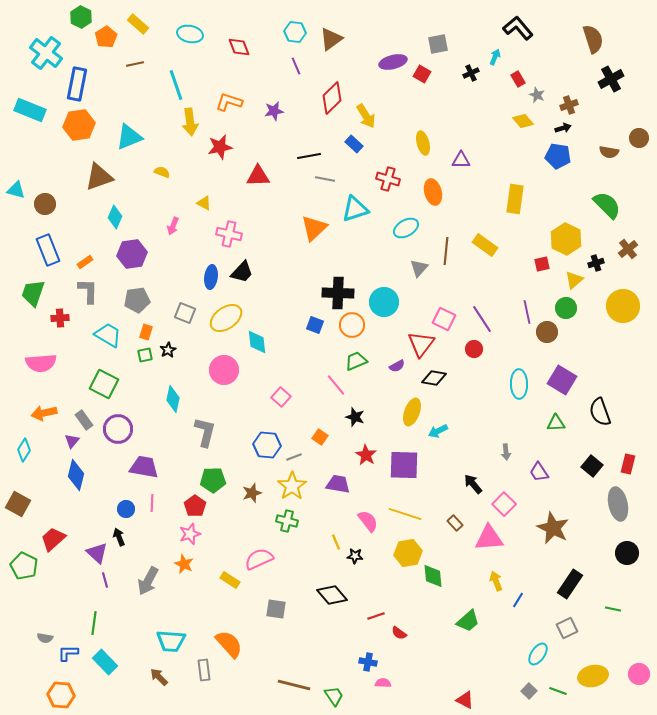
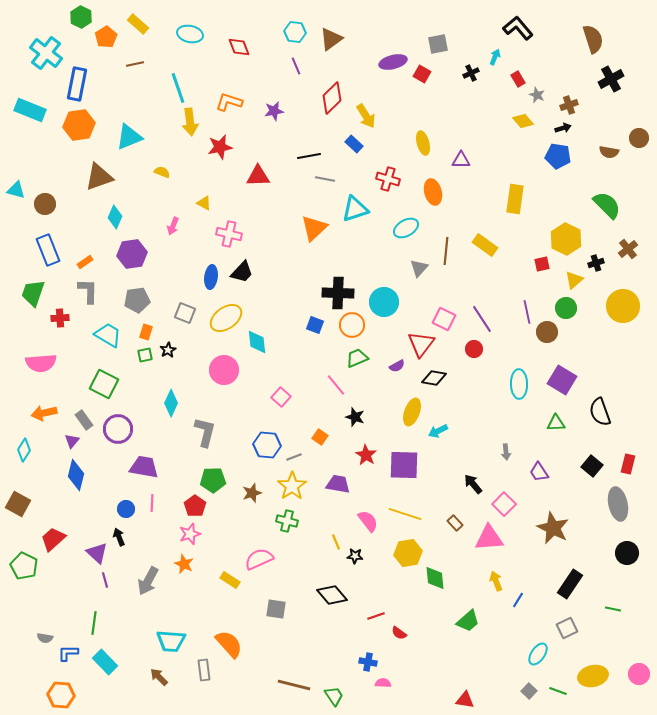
cyan line at (176, 85): moved 2 px right, 3 px down
green trapezoid at (356, 361): moved 1 px right, 3 px up
cyan diamond at (173, 399): moved 2 px left, 4 px down; rotated 12 degrees clockwise
green diamond at (433, 576): moved 2 px right, 2 px down
red triangle at (465, 700): rotated 18 degrees counterclockwise
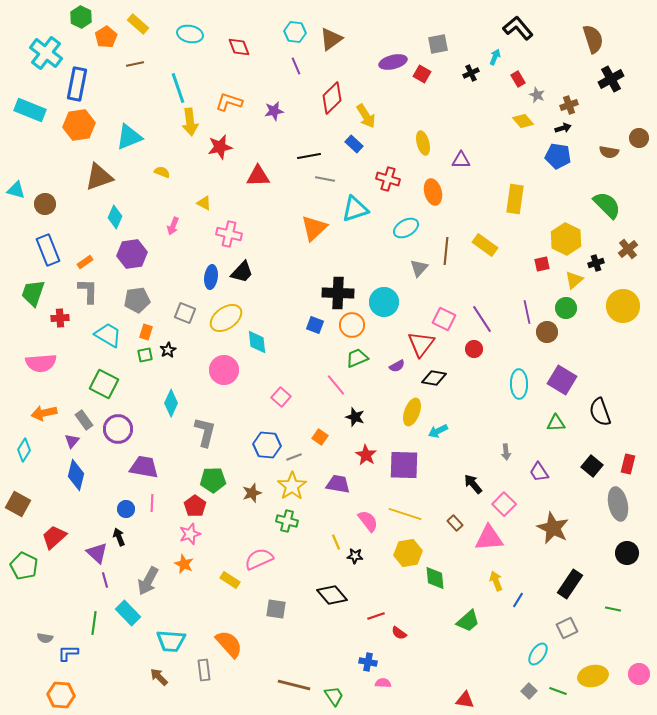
red trapezoid at (53, 539): moved 1 px right, 2 px up
cyan rectangle at (105, 662): moved 23 px right, 49 px up
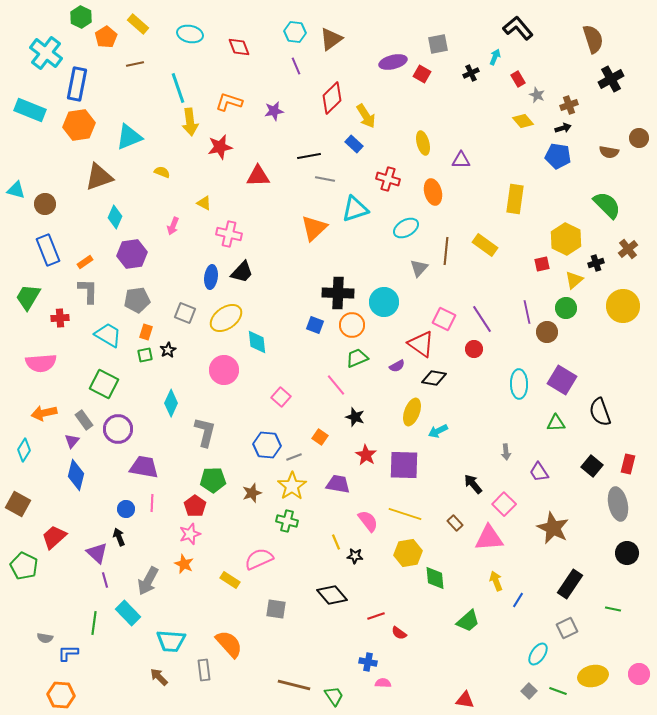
green trapezoid at (33, 293): moved 5 px left, 4 px down; rotated 12 degrees clockwise
red triangle at (421, 344): rotated 32 degrees counterclockwise
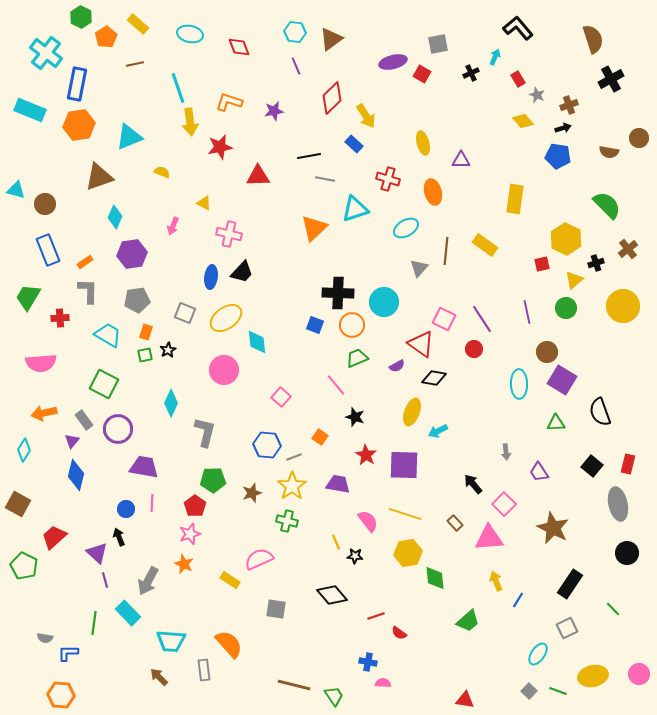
brown circle at (547, 332): moved 20 px down
green line at (613, 609): rotated 35 degrees clockwise
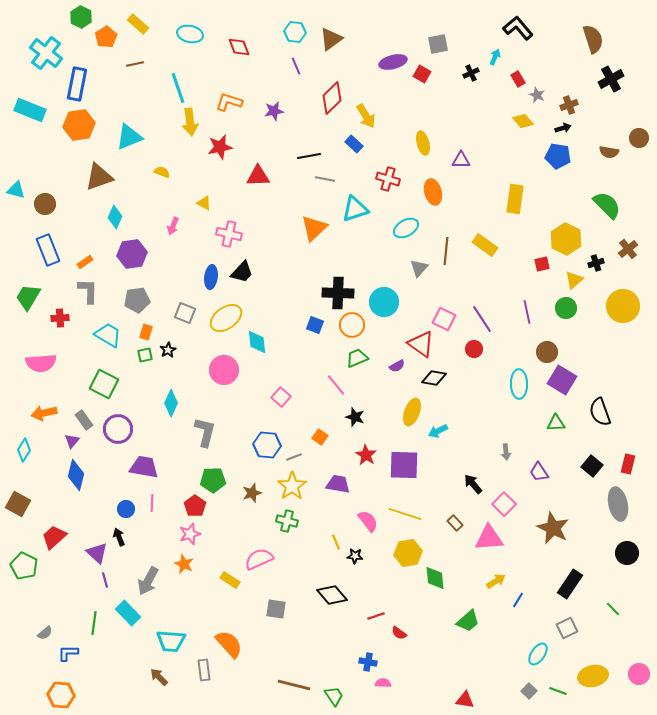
yellow arrow at (496, 581): rotated 78 degrees clockwise
gray semicircle at (45, 638): moved 5 px up; rotated 49 degrees counterclockwise
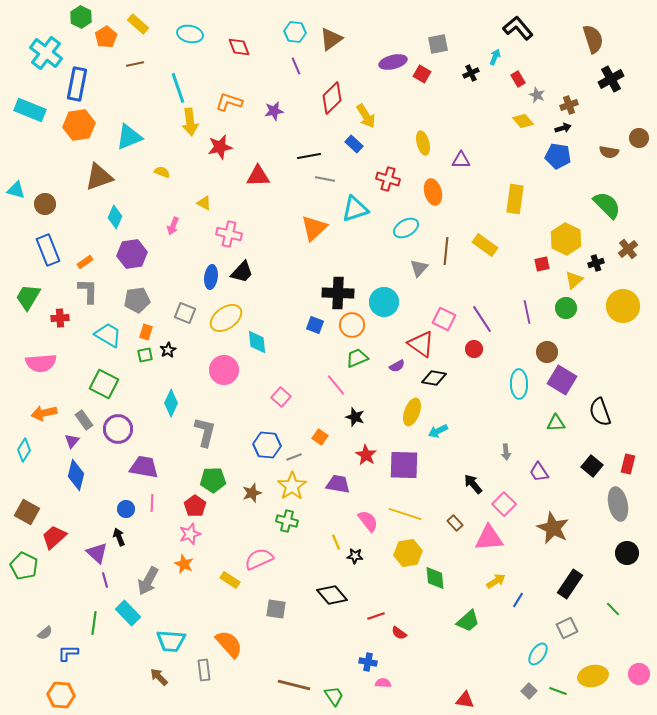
brown square at (18, 504): moved 9 px right, 8 px down
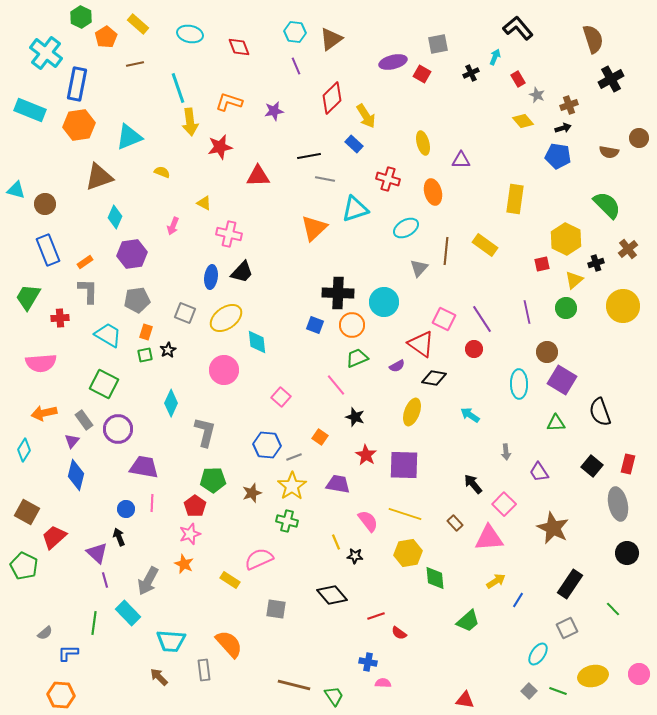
cyan arrow at (438, 431): moved 32 px right, 16 px up; rotated 60 degrees clockwise
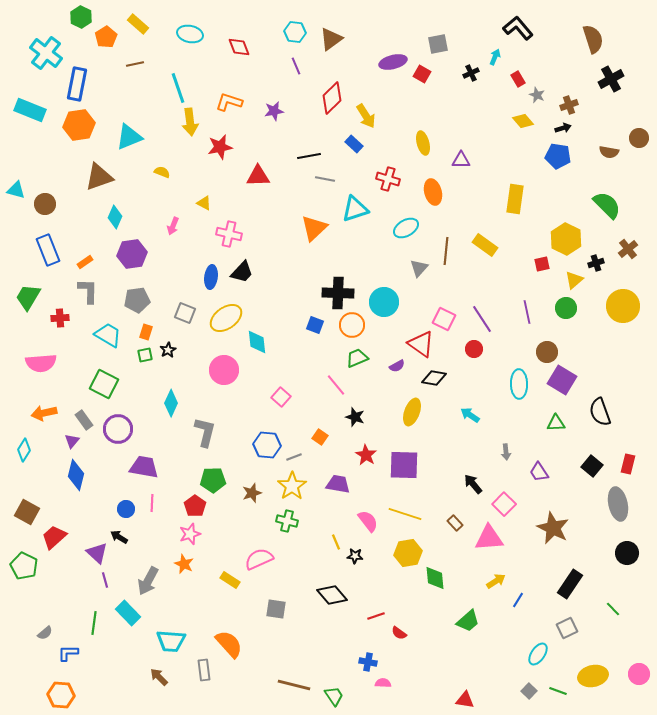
black arrow at (119, 537): rotated 36 degrees counterclockwise
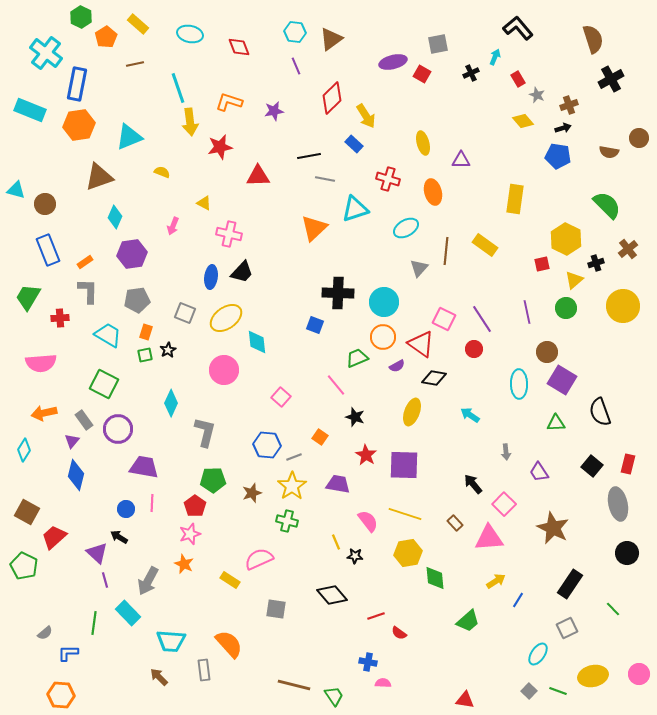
orange circle at (352, 325): moved 31 px right, 12 px down
